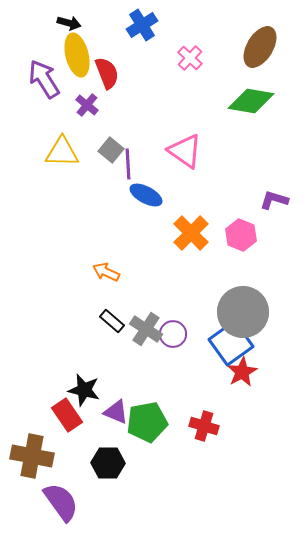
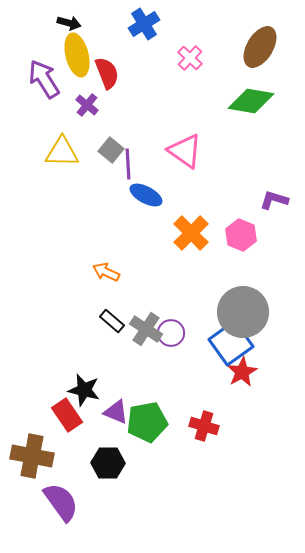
blue cross: moved 2 px right, 1 px up
purple circle: moved 2 px left, 1 px up
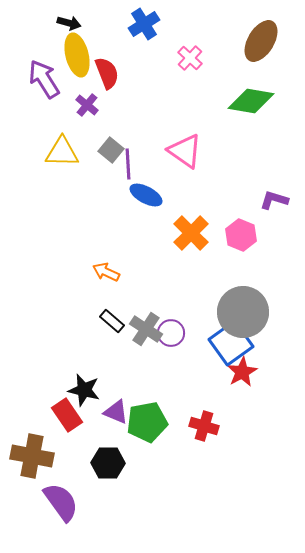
brown ellipse: moved 1 px right, 6 px up
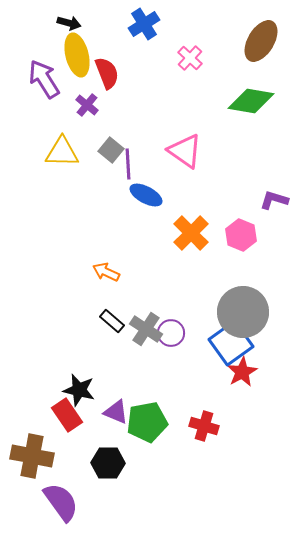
black star: moved 5 px left
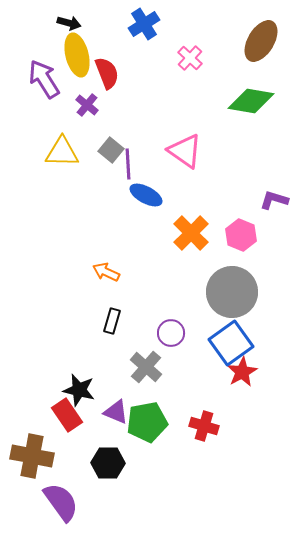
gray circle: moved 11 px left, 20 px up
black rectangle: rotated 65 degrees clockwise
gray cross: moved 38 px down; rotated 8 degrees clockwise
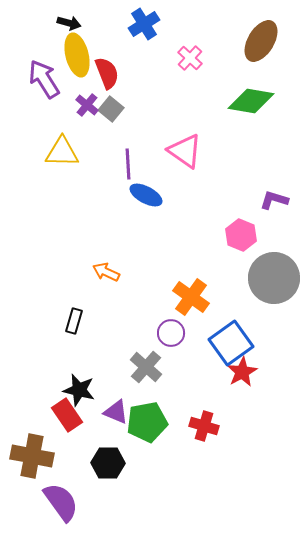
gray square: moved 41 px up
orange cross: moved 64 px down; rotated 9 degrees counterclockwise
gray circle: moved 42 px right, 14 px up
black rectangle: moved 38 px left
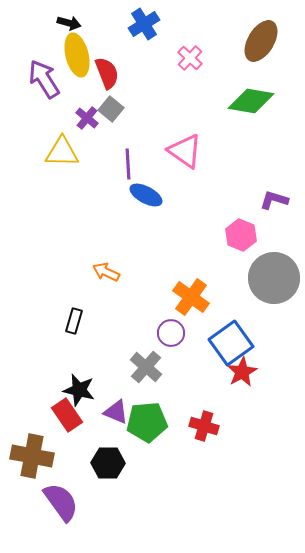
purple cross: moved 13 px down
green pentagon: rotated 6 degrees clockwise
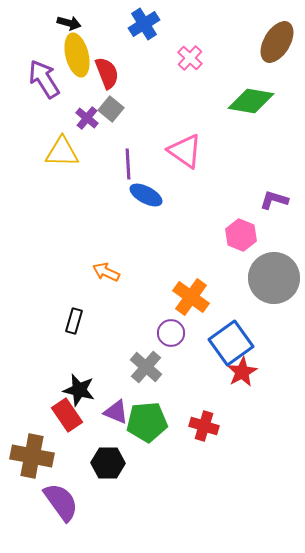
brown ellipse: moved 16 px right, 1 px down
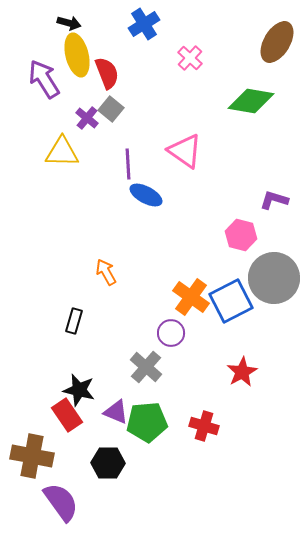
pink hexagon: rotated 8 degrees counterclockwise
orange arrow: rotated 36 degrees clockwise
blue square: moved 42 px up; rotated 9 degrees clockwise
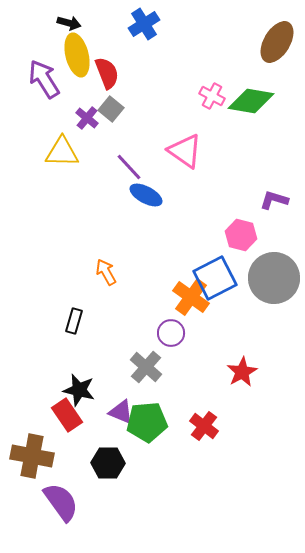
pink cross: moved 22 px right, 38 px down; rotated 15 degrees counterclockwise
purple line: moved 1 px right, 3 px down; rotated 40 degrees counterclockwise
blue square: moved 16 px left, 23 px up
purple triangle: moved 5 px right
red cross: rotated 20 degrees clockwise
